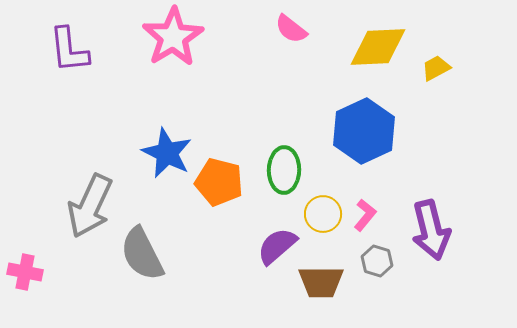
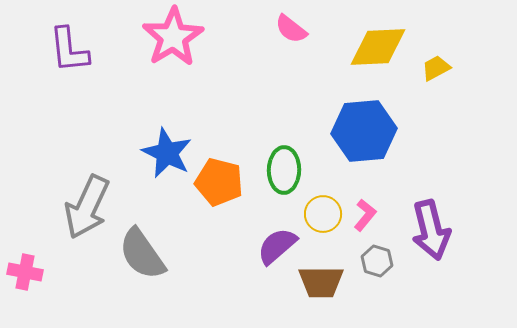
blue hexagon: rotated 20 degrees clockwise
gray arrow: moved 3 px left, 1 px down
gray semicircle: rotated 8 degrees counterclockwise
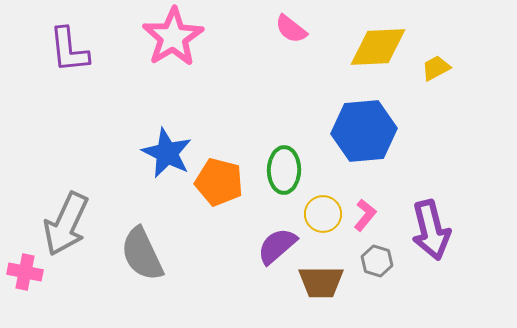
gray arrow: moved 21 px left, 17 px down
gray semicircle: rotated 10 degrees clockwise
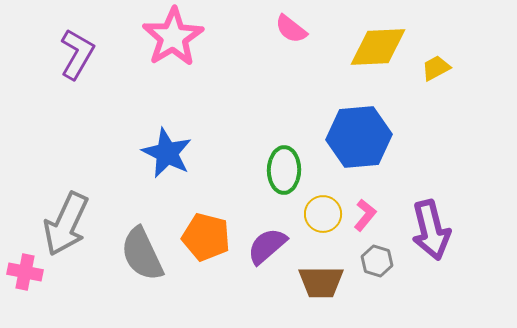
purple L-shape: moved 8 px right, 4 px down; rotated 144 degrees counterclockwise
blue hexagon: moved 5 px left, 6 px down
orange pentagon: moved 13 px left, 55 px down
purple semicircle: moved 10 px left
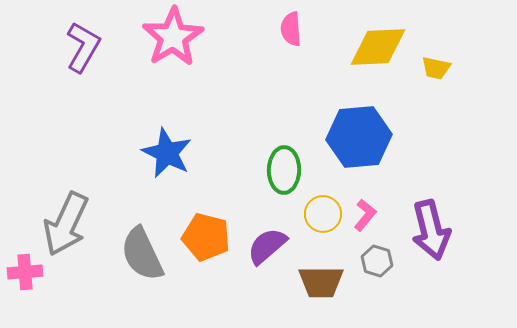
pink semicircle: rotated 48 degrees clockwise
purple L-shape: moved 6 px right, 7 px up
yellow trapezoid: rotated 140 degrees counterclockwise
pink cross: rotated 16 degrees counterclockwise
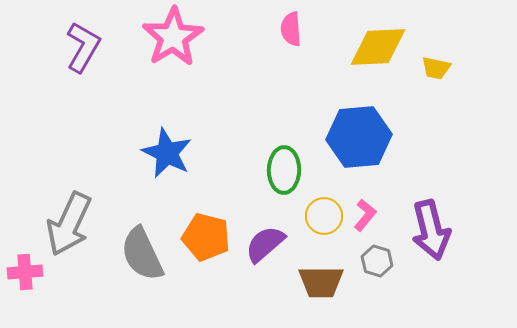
yellow circle: moved 1 px right, 2 px down
gray arrow: moved 3 px right
purple semicircle: moved 2 px left, 2 px up
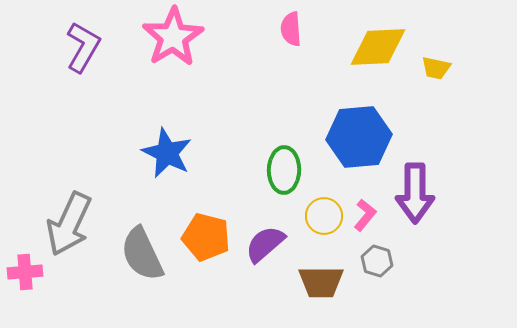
purple arrow: moved 16 px left, 37 px up; rotated 14 degrees clockwise
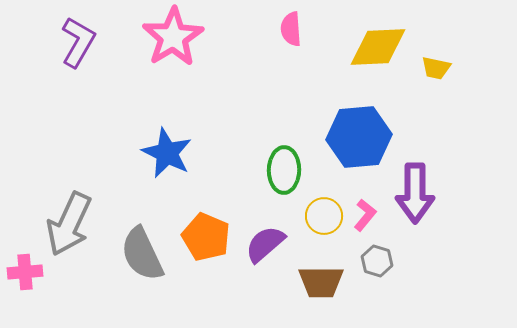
purple L-shape: moved 5 px left, 5 px up
orange pentagon: rotated 9 degrees clockwise
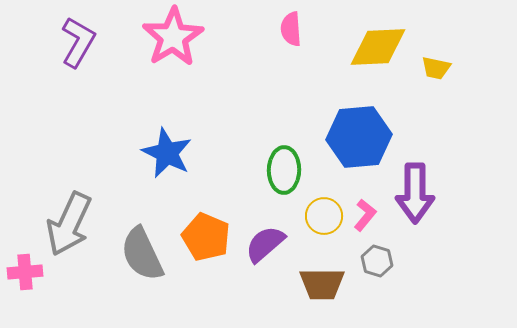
brown trapezoid: moved 1 px right, 2 px down
